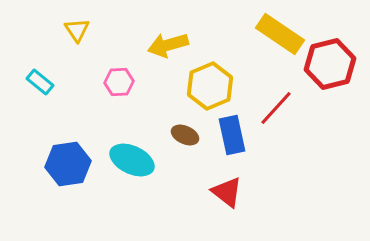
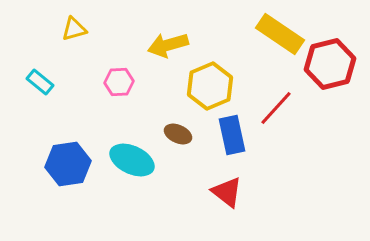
yellow triangle: moved 3 px left, 1 px up; rotated 48 degrees clockwise
brown ellipse: moved 7 px left, 1 px up
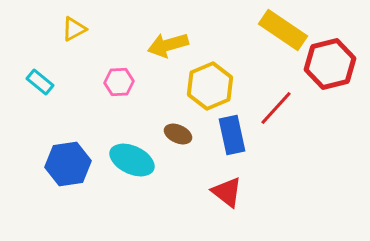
yellow triangle: rotated 12 degrees counterclockwise
yellow rectangle: moved 3 px right, 4 px up
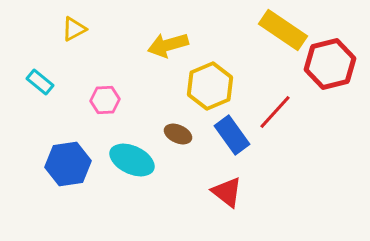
pink hexagon: moved 14 px left, 18 px down
red line: moved 1 px left, 4 px down
blue rectangle: rotated 24 degrees counterclockwise
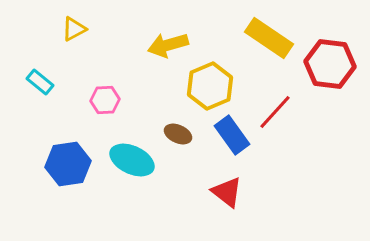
yellow rectangle: moved 14 px left, 8 px down
red hexagon: rotated 21 degrees clockwise
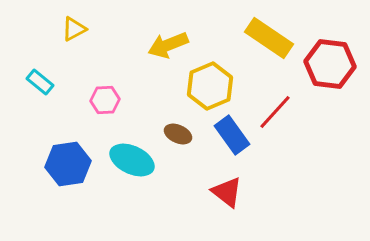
yellow arrow: rotated 6 degrees counterclockwise
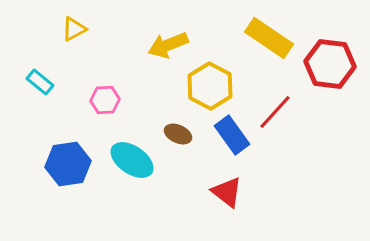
yellow hexagon: rotated 9 degrees counterclockwise
cyan ellipse: rotated 9 degrees clockwise
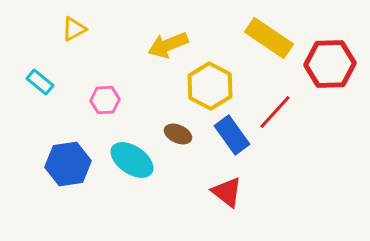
red hexagon: rotated 9 degrees counterclockwise
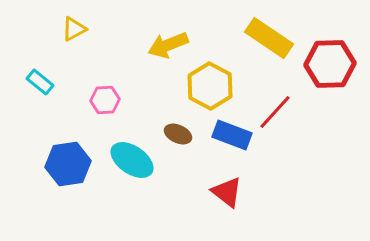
blue rectangle: rotated 33 degrees counterclockwise
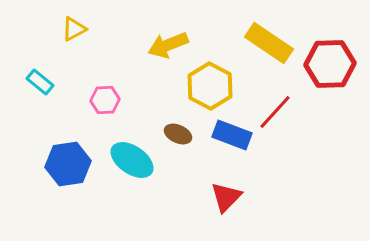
yellow rectangle: moved 5 px down
red triangle: moved 1 px left, 5 px down; rotated 36 degrees clockwise
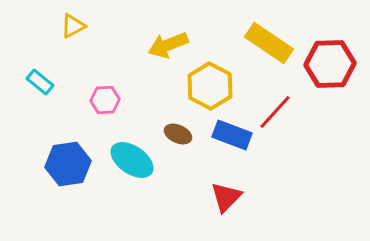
yellow triangle: moved 1 px left, 3 px up
